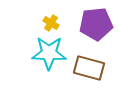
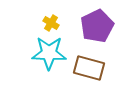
purple pentagon: moved 1 px right, 2 px down; rotated 20 degrees counterclockwise
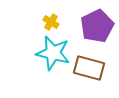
yellow cross: moved 1 px up
cyan star: moved 4 px right; rotated 12 degrees clockwise
